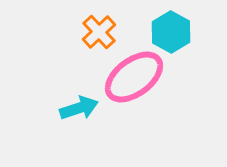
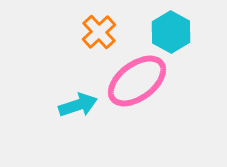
pink ellipse: moved 3 px right, 4 px down
cyan arrow: moved 1 px left, 3 px up
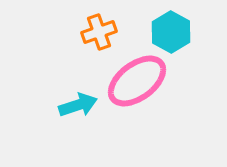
orange cross: rotated 24 degrees clockwise
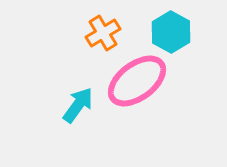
orange cross: moved 4 px right, 1 px down; rotated 12 degrees counterclockwise
cyan arrow: rotated 36 degrees counterclockwise
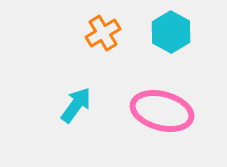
pink ellipse: moved 25 px right, 30 px down; rotated 52 degrees clockwise
cyan arrow: moved 2 px left
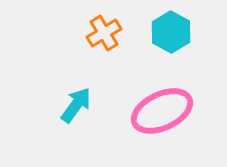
orange cross: moved 1 px right
pink ellipse: rotated 40 degrees counterclockwise
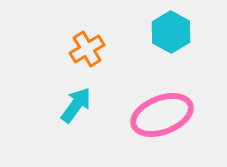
orange cross: moved 17 px left, 16 px down
pink ellipse: moved 4 px down; rotated 4 degrees clockwise
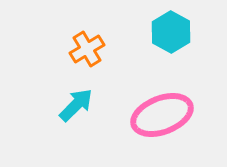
cyan arrow: rotated 9 degrees clockwise
